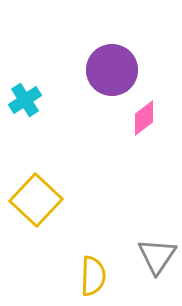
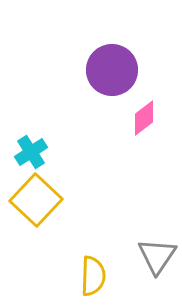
cyan cross: moved 6 px right, 52 px down
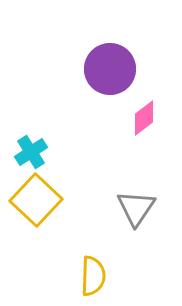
purple circle: moved 2 px left, 1 px up
gray triangle: moved 21 px left, 48 px up
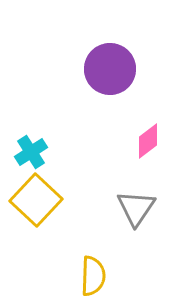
pink diamond: moved 4 px right, 23 px down
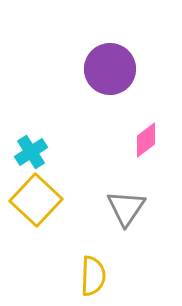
pink diamond: moved 2 px left, 1 px up
gray triangle: moved 10 px left
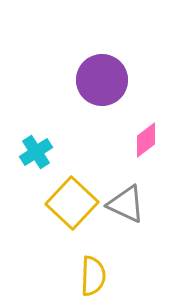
purple circle: moved 8 px left, 11 px down
cyan cross: moved 5 px right
yellow square: moved 36 px right, 3 px down
gray triangle: moved 4 px up; rotated 39 degrees counterclockwise
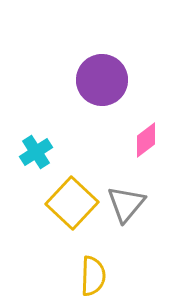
gray triangle: rotated 45 degrees clockwise
